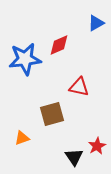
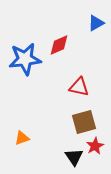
brown square: moved 32 px right, 8 px down
red star: moved 2 px left
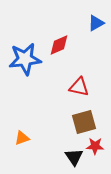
red star: rotated 30 degrees clockwise
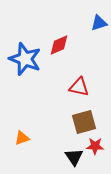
blue triangle: moved 3 px right; rotated 12 degrees clockwise
blue star: rotated 28 degrees clockwise
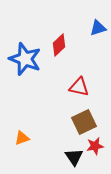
blue triangle: moved 1 px left, 5 px down
red diamond: rotated 20 degrees counterclockwise
brown square: rotated 10 degrees counterclockwise
red star: rotated 12 degrees counterclockwise
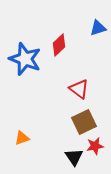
red triangle: moved 2 px down; rotated 25 degrees clockwise
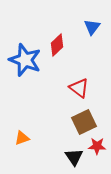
blue triangle: moved 6 px left, 1 px up; rotated 36 degrees counterclockwise
red diamond: moved 2 px left
blue star: moved 1 px down
red triangle: moved 1 px up
red star: moved 2 px right; rotated 12 degrees clockwise
